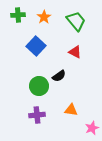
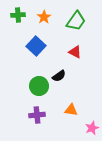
green trapezoid: rotated 75 degrees clockwise
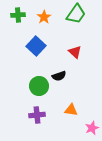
green trapezoid: moved 7 px up
red triangle: rotated 16 degrees clockwise
black semicircle: rotated 16 degrees clockwise
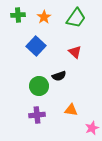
green trapezoid: moved 4 px down
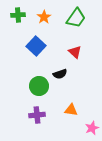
black semicircle: moved 1 px right, 2 px up
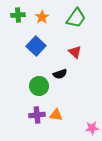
orange star: moved 2 px left
orange triangle: moved 15 px left, 5 px down
pink star: rotated 16 degrees clockwise
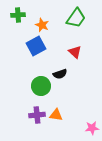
orange star: moved 8 px down; rotated 16 degrees counterclockwise
blue square: rotated 18 degrees clockwise
green circle: moved 2 px right
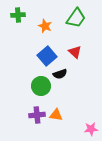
orange star: moved 3 px right, 1 px down
blue square: moved 11 px right, 10 px down; rotated 12 degrees counterclockwise
pink star: moved 1 px left, 1 px down
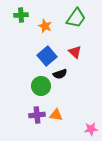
green cross: moved 3 px right
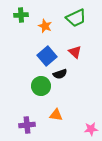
green trapezoid: rotated 30 degrees clockwise
purple cross: moved 10 px left, 10 px down
